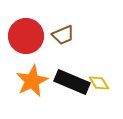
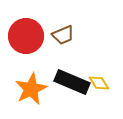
orange star: moved 1 px left, 8 px down
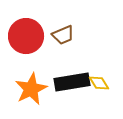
black rectangle: rotated 32 degrees counterclockwise
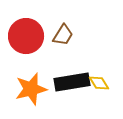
brown trapezoid: rotated 35 degrees counterclockwise
orange star: rotated 12 degrees clockwise
